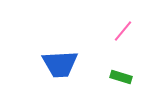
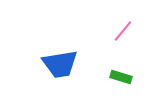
blue trapezoid: rotated 6 degrees counterclockwise
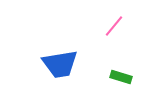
pink line: moved 9 px left, 5 px up
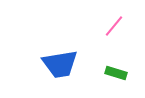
green rectangle: moved 5 px left, 4 px up
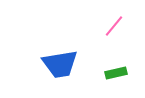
green rectangle: rotated 30 degrees counterclockwise
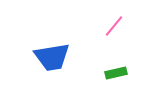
blue trapezoid: moved 8 px left, 7 px up
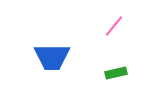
blue trapezoid: rotated 9 degrees clockwise
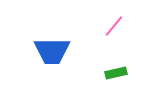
blue trapezoid: moved 6 px up
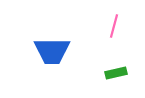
pink line: rotated 25 degrees counterclockwise
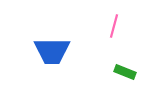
green rectangle: moved 9 px right, 1 px up; rotated 35 degrees clockwise
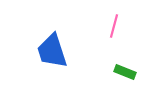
blue trapezoid: rotated 72 degrees clockwise
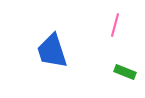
pink line: moved 1 px right, 1 px up
